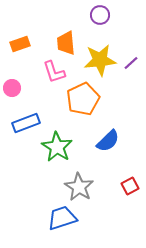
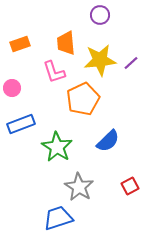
blue rectangle: moved 5 px left, 1 px down
blue trapezoid: moved 4 px left
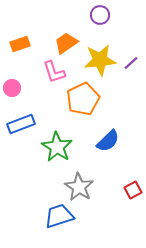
orange trapezoid: rotated 60 degrees clockwise
red square: moved 3 px right, 4 px down
blue trapezoid: moved 1 px right, 2 px up
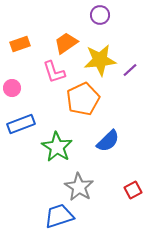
purple line: moved 1 px left, 7 px down
